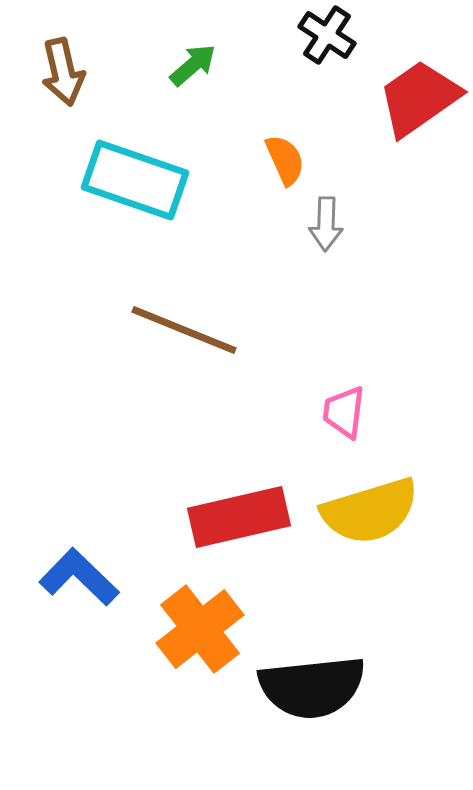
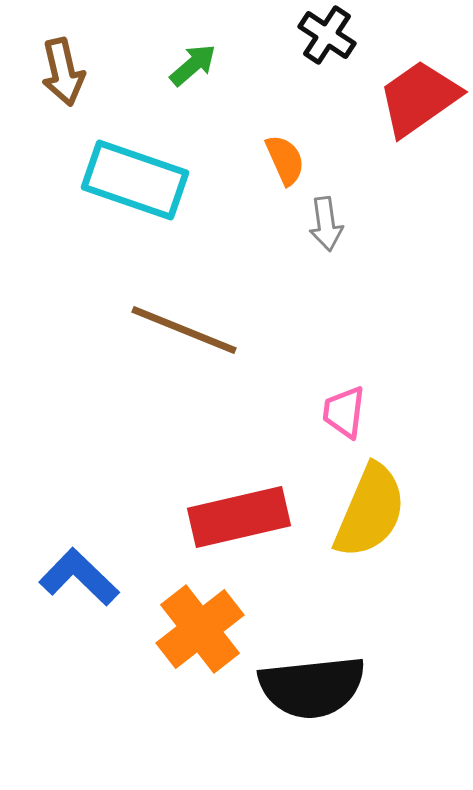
gray arrow: rotated 10 degrees counterclockwise
yellow semicircle: rotated 50 degrees counterclockwise
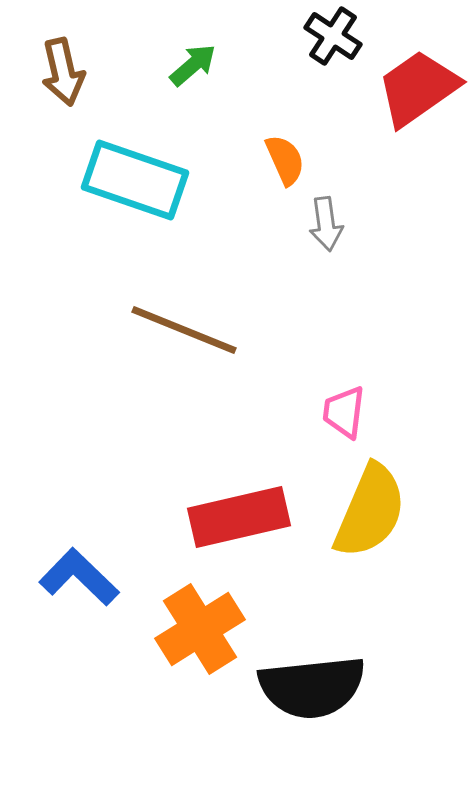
black cross: moved 6 px right, 1 px down
red trapezoid: moved 1 px left, 10 px up
orange cross: rotated 6 degrees clockwise
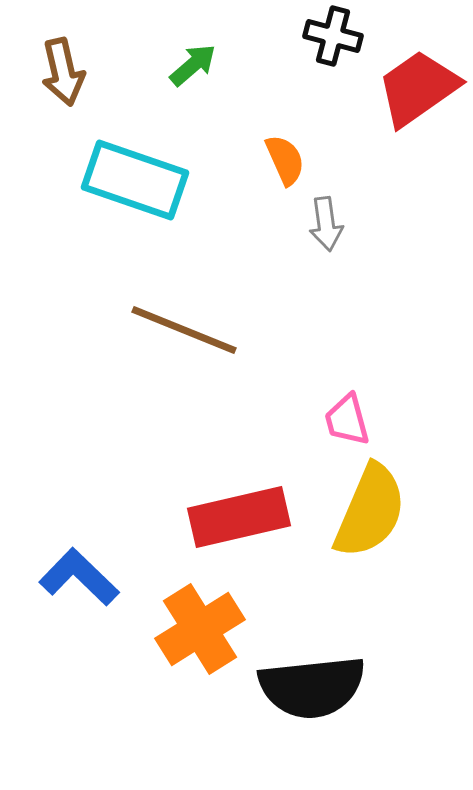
black cross: rotated 18 degrees counterclockwise
pink trapezoid: moved 3 px right, 8 px down; rotated 22 degrees counterclockwise
